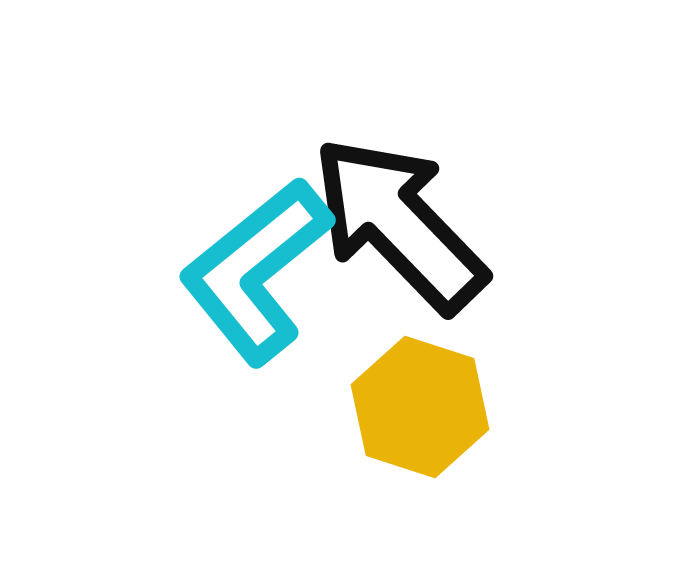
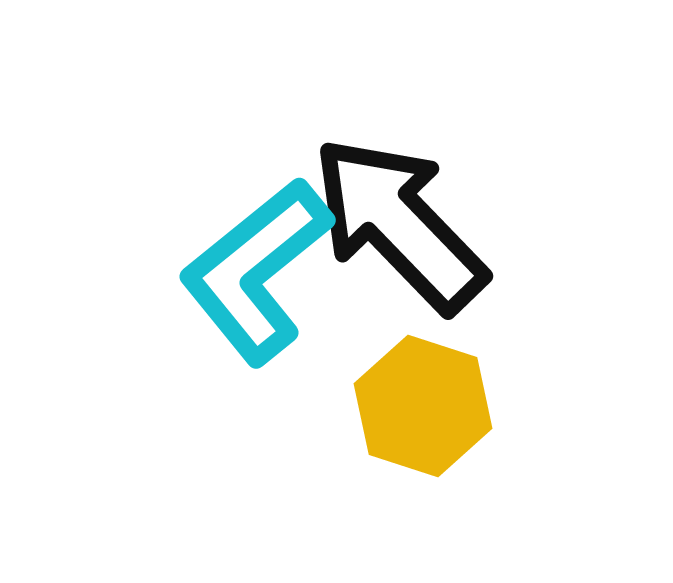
yellow hexagon: moved 3 px right, 1 px up
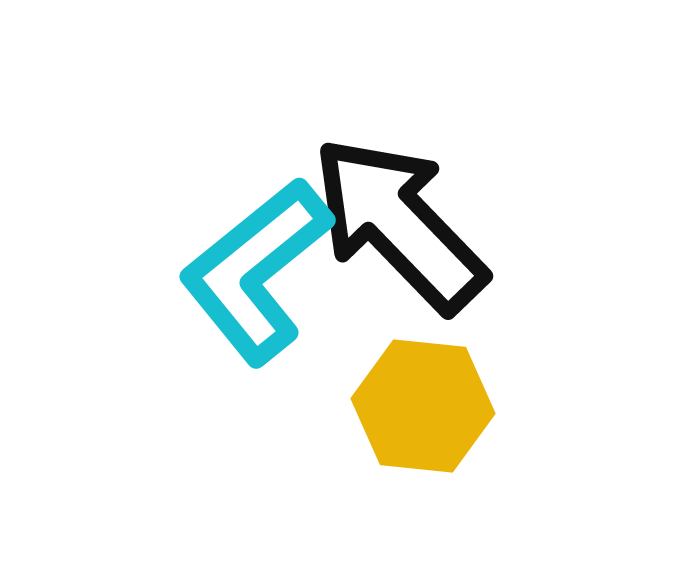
yellow hexagon: rotated 12 degrees counterclockwise
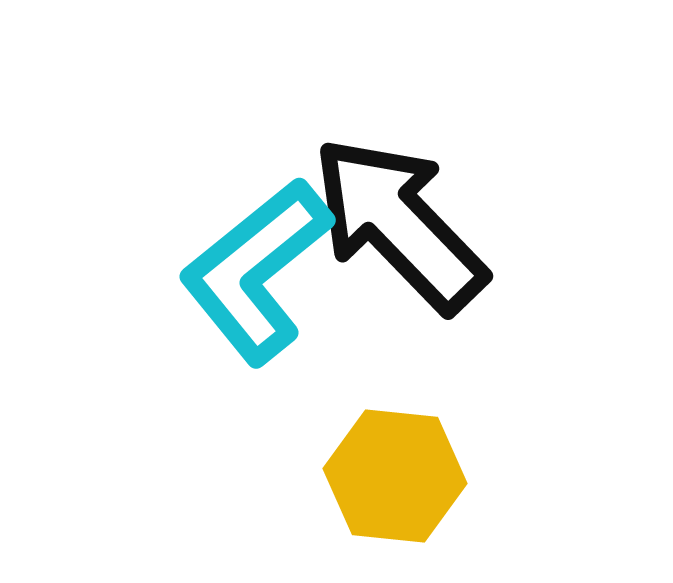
yellow hexagon: moved 28 px left, 70 px down
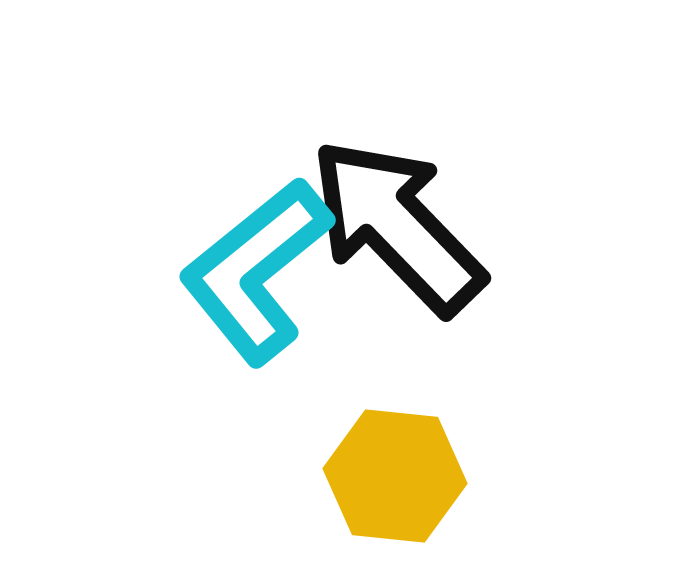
black arrow: moved 2 px left, 2 px down
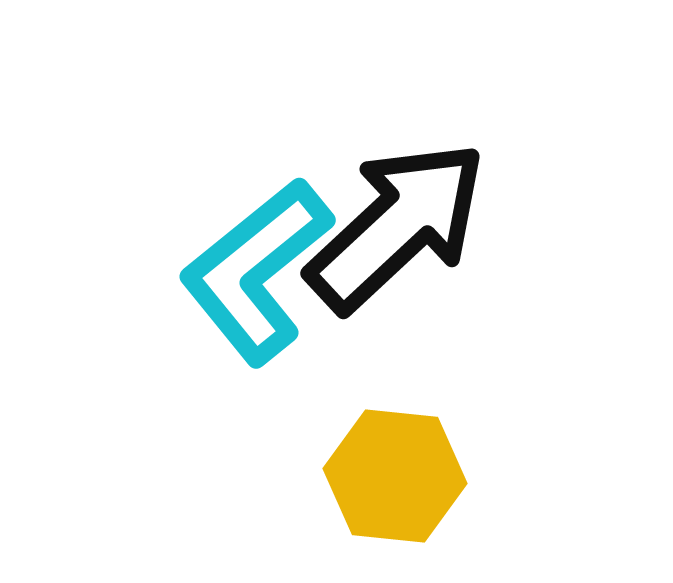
black arrow: rotated 91 degrees clockwise
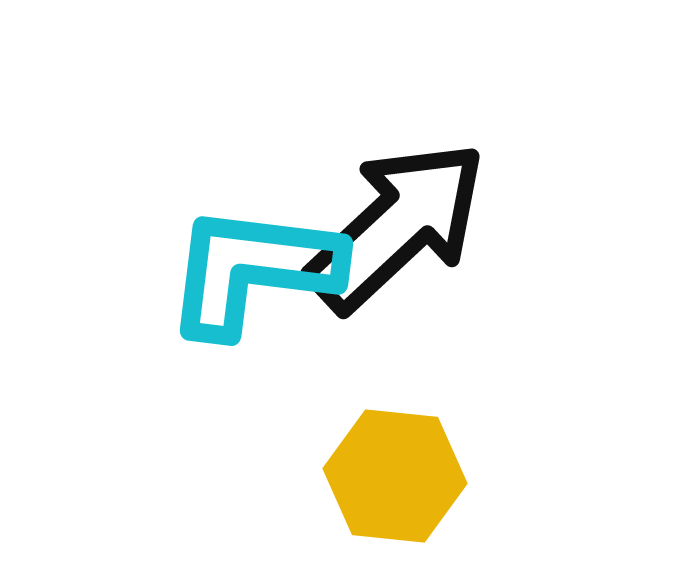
cyan L-shape: moved 3 px left, 1 px up; rotated 46 degrees clockwise
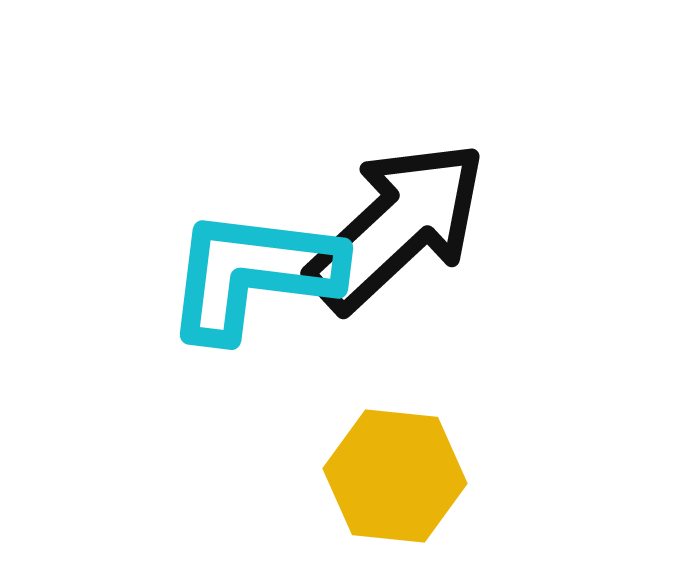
cyan L-shape: moved 4 px down
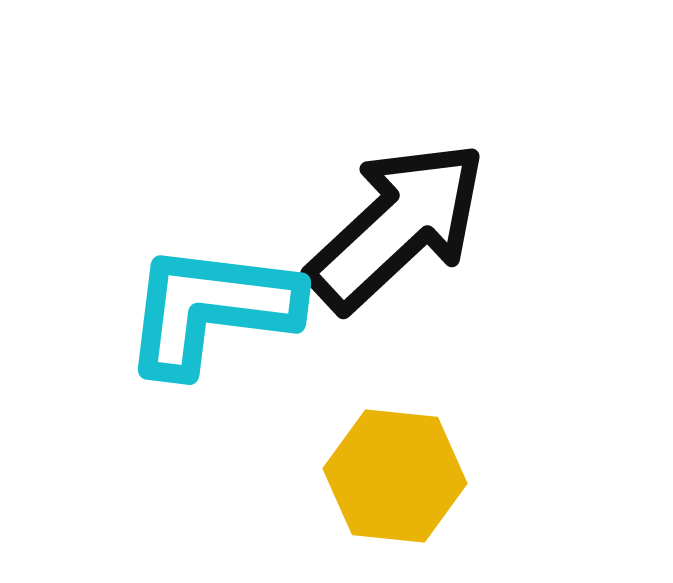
cyan L-shape: moved 42 px left, 35 px down
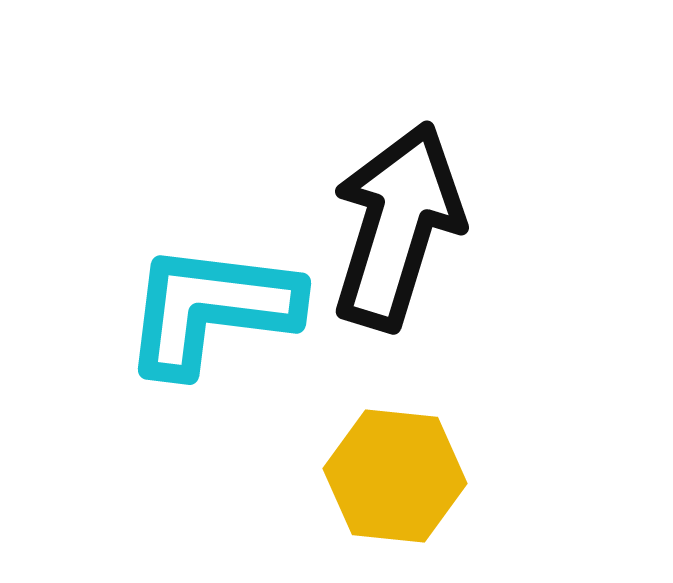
black arrow: rotated 30 degrees counterclockwise
